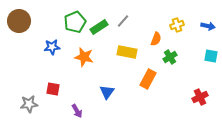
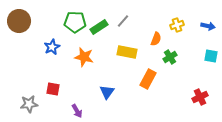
green pentagon: rotated 25 degrees clockwise
blue star: rotated 21 degrees counterclockwise
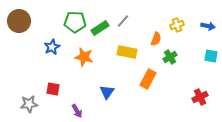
green rectangle: moved 1 px right, 1 px down
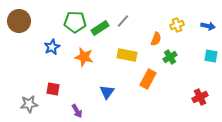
yellow rectangle: moved 3 px down
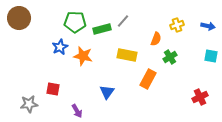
brown circle: moved 3 px up
green rectangle: moved 2 px right, 1 px down; rotated 18 degrees clockwise
blue star: moved 8 px right
orange star: moved 1 px left, 1 px up
